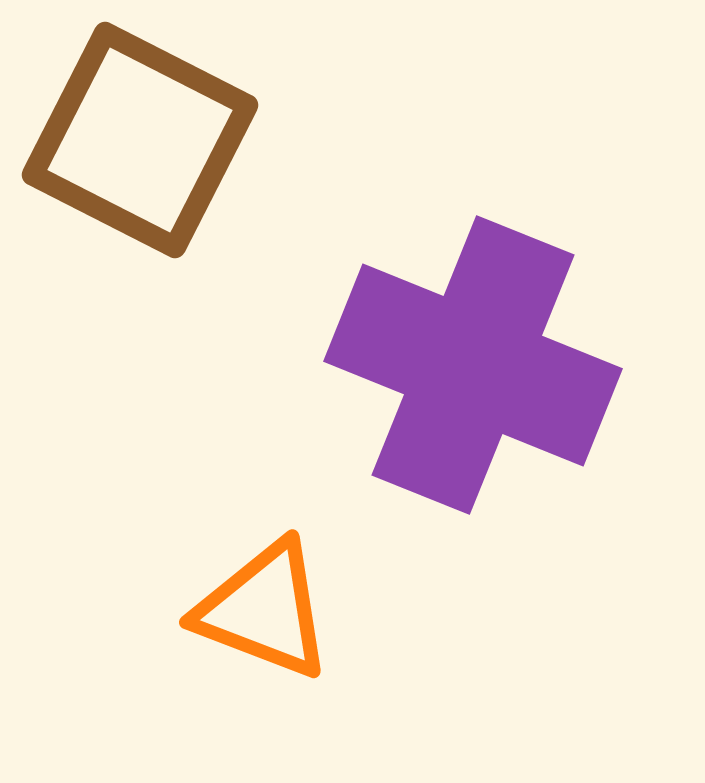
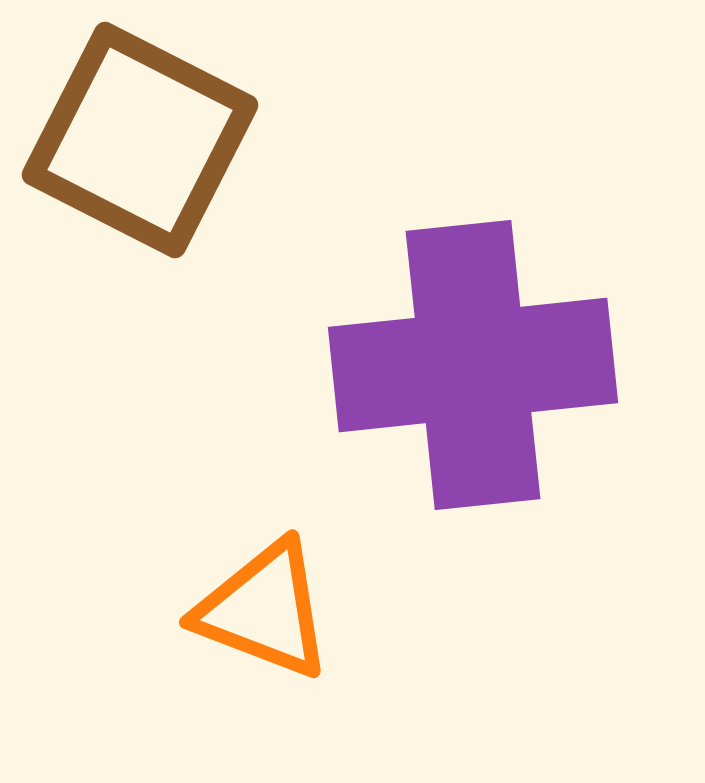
purple cross: rotated 28 degrees counterclockwise
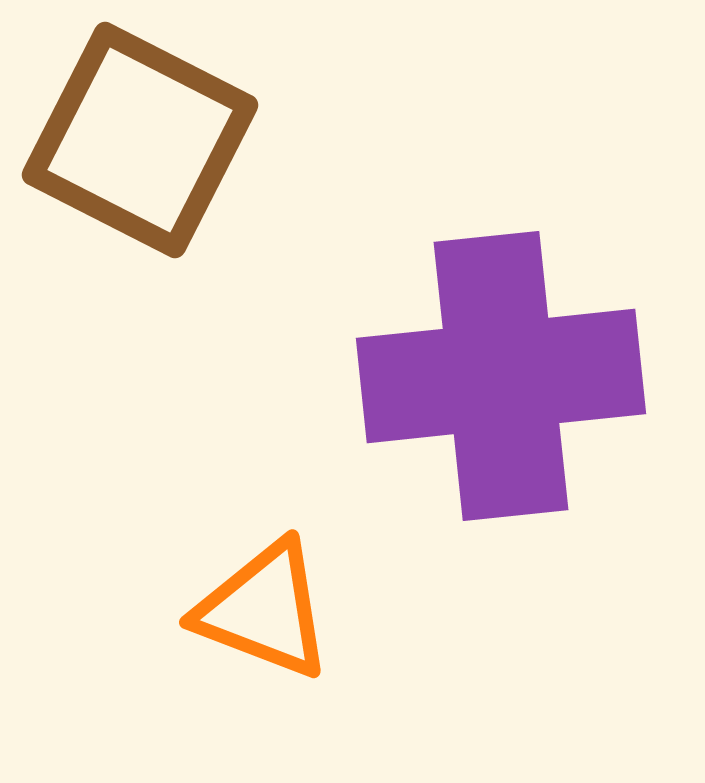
purple cross: moved 28 px right, 11 px down
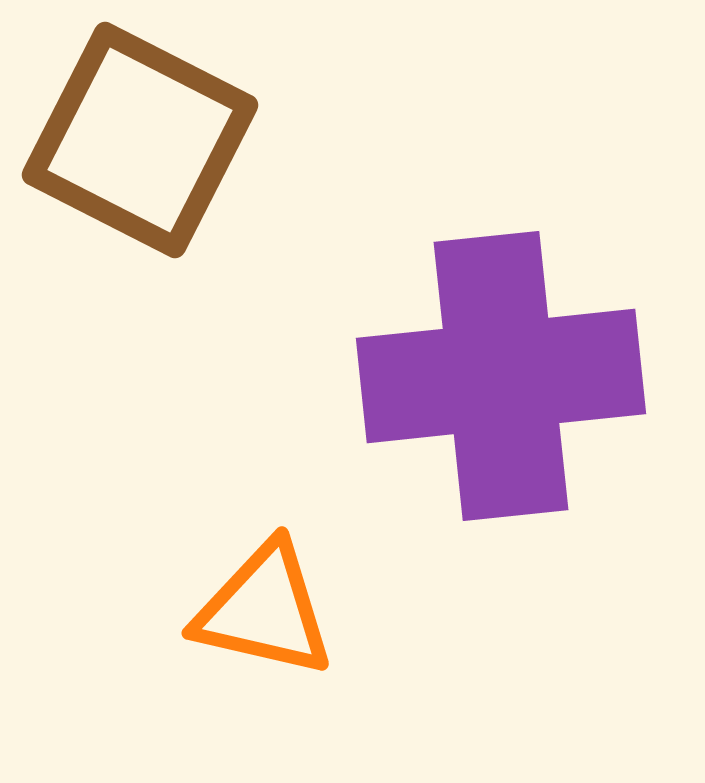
orange triangle: rotated 8 degrees counterclockwise
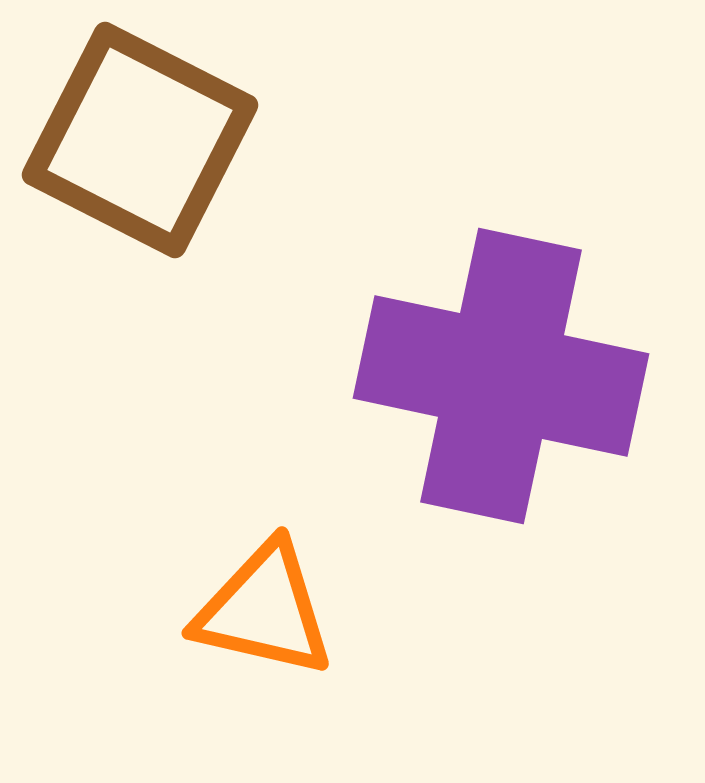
purple cross: rotated 18 degrees clockwise
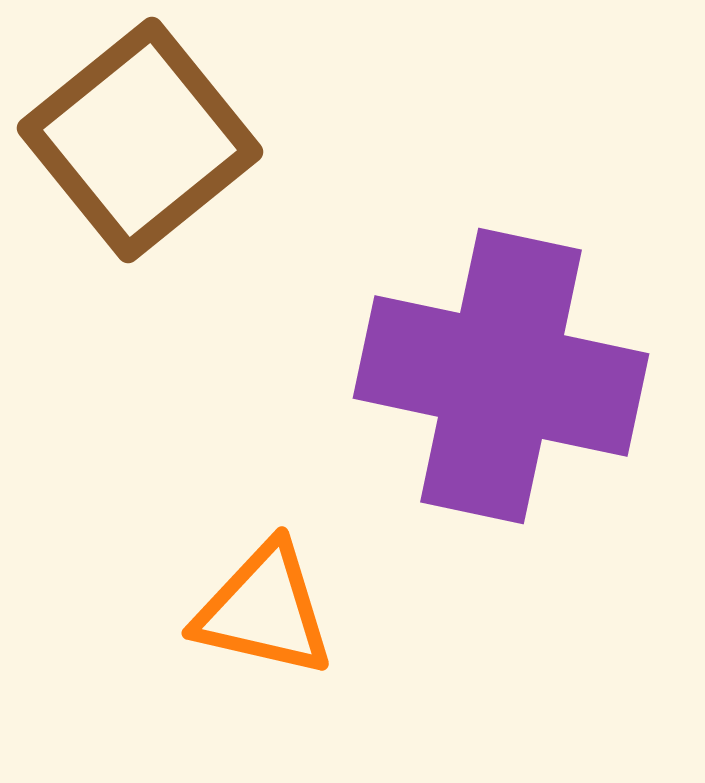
brown square: rotated 24 degrees clockwise
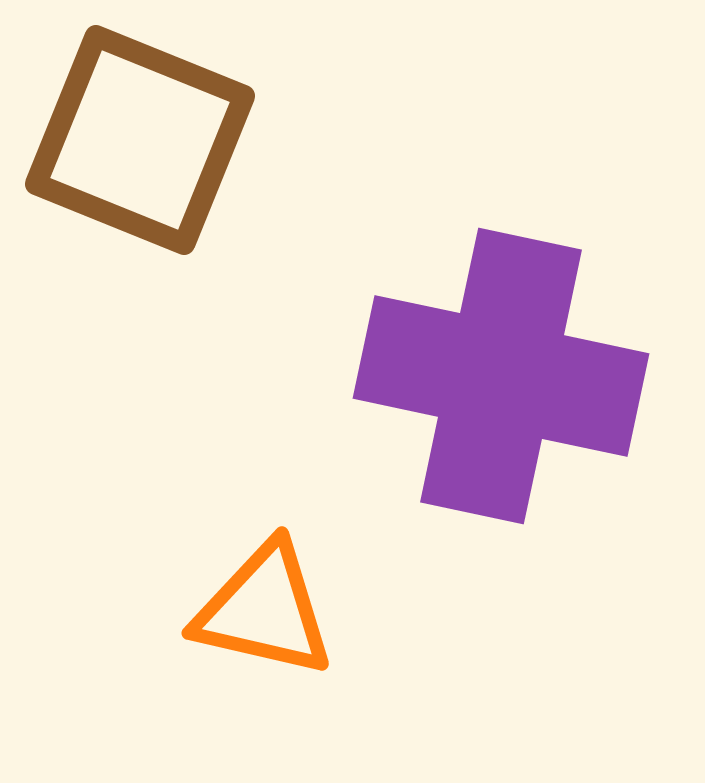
brown square: rotated 29 degrees counterclockwise
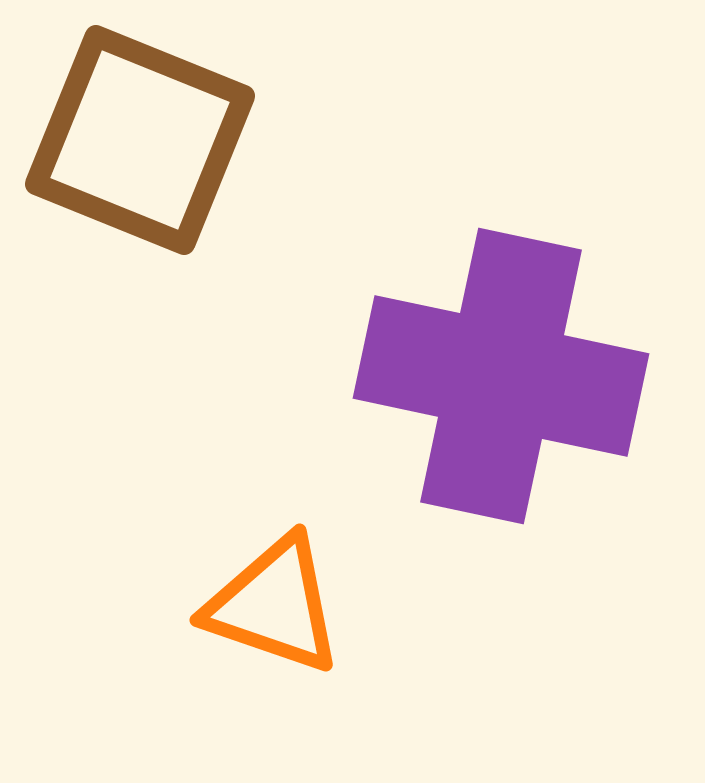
orange triangle: moved 10 px right, 5 px up; rotated 6 degrees clockwise
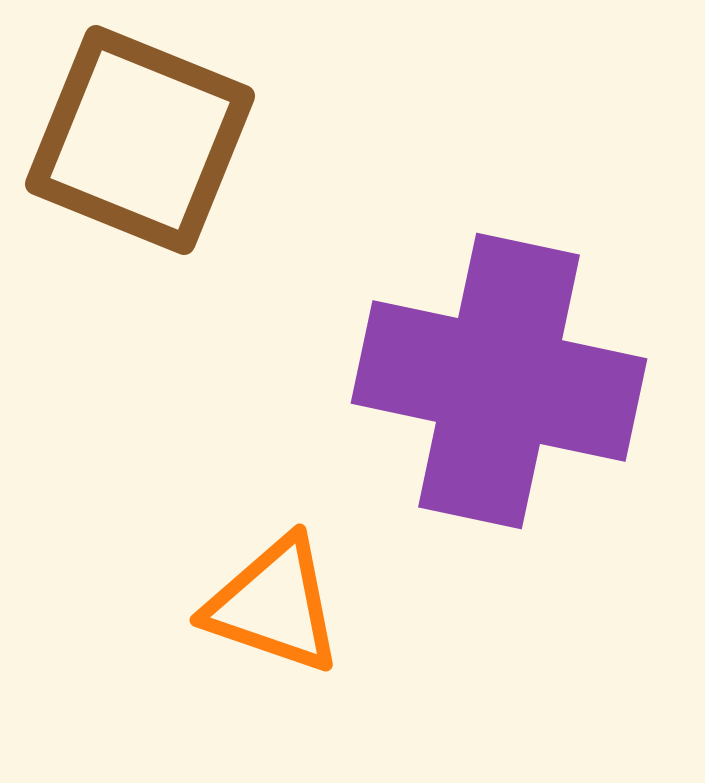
purple cross: moved 2 px left, 5 px down
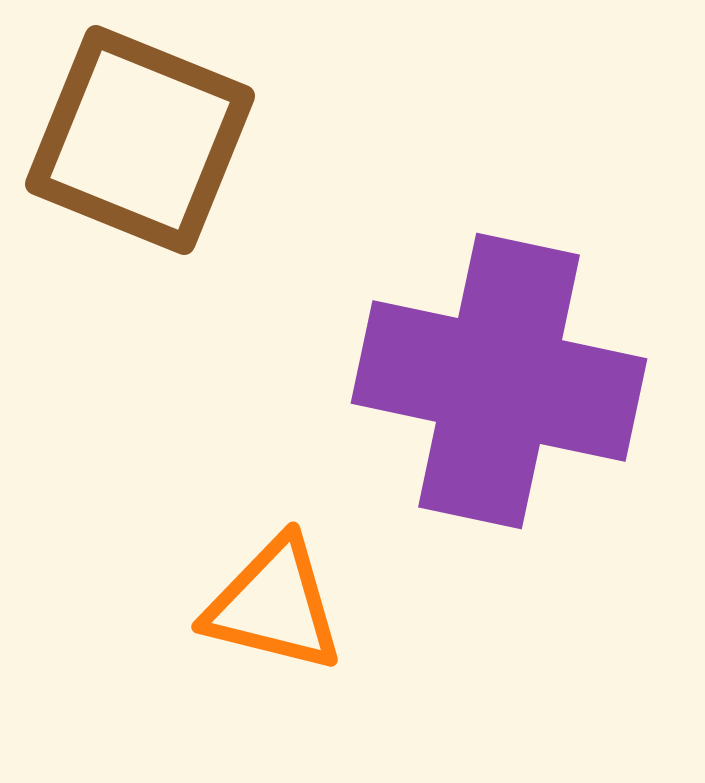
orange triangle: rotated 5 degrees counterclockwise
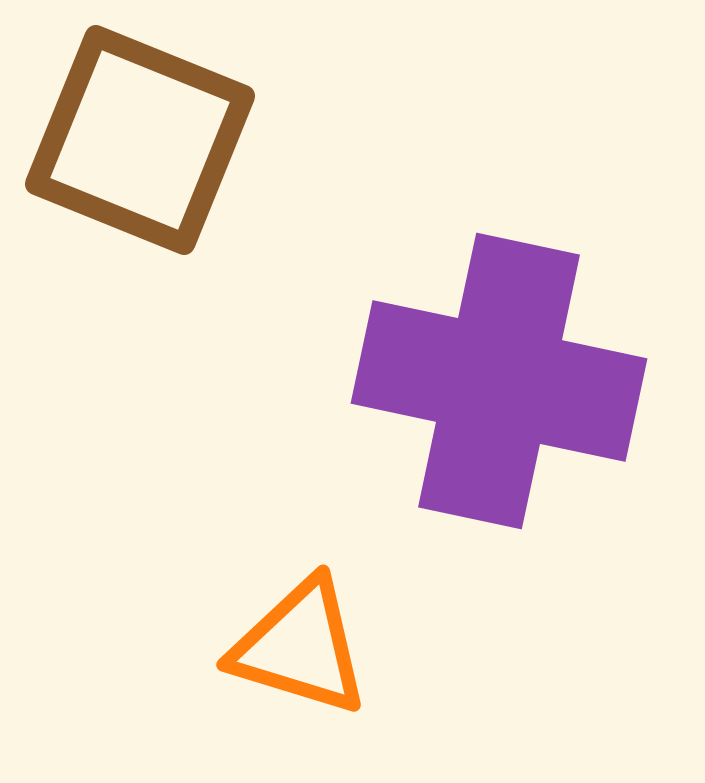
orange triangle: moved 26 px right, 42 px down; rotated 3 degrees clockwise
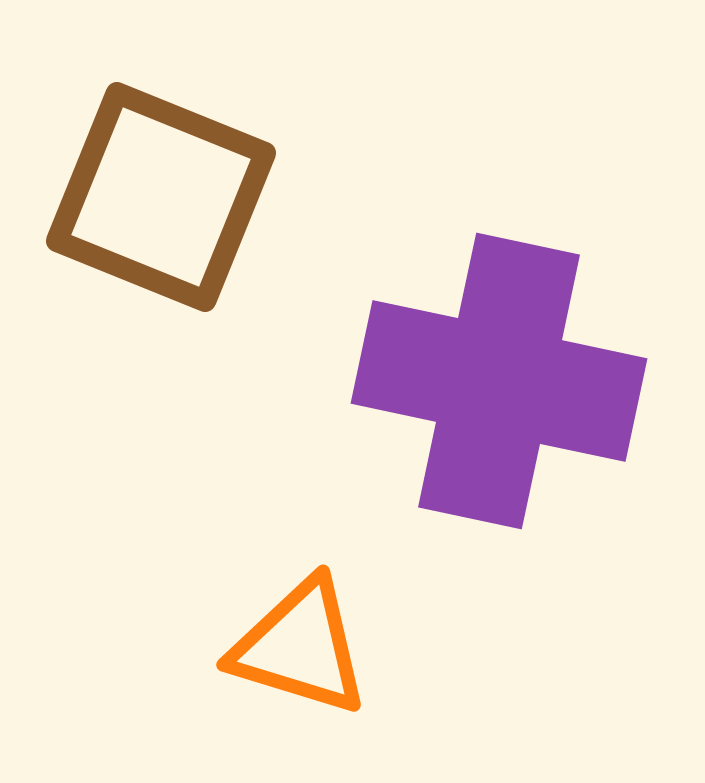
brown square: moved 21 px right, 57 px down
